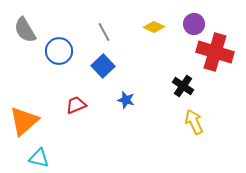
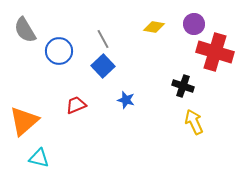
yellow diamond: rotated 15 degrees counterclockwise
gray line: moved 1 px left, 7 px down
black cross: rotated 15 degrees counterclockwise
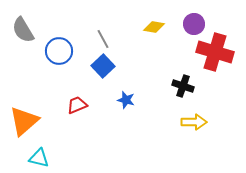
gray semicircle: moved 2 px left
red trapezoid: moved 1 px right
yellow arrow: rotated 115 degrees clockwise
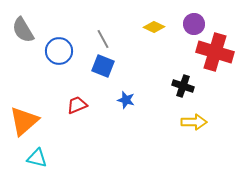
yellow diamond: rotated 15 degrees clockwise
blue square: rotated 25 degrees counterclockwise
cyan triangle: moved 2 px left
